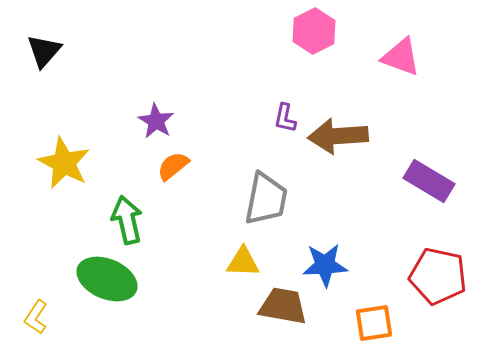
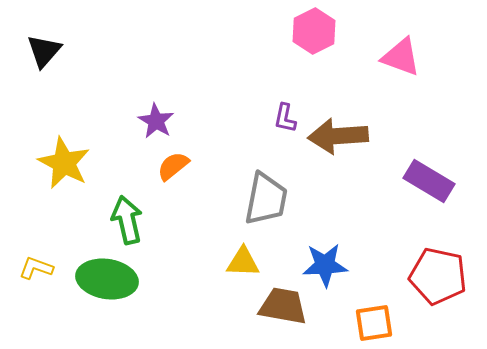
green ellipse: rotated 14 degrees counterclockwise
yellow L-shape: moved 49 px up; rotated 76 degrees clockwise
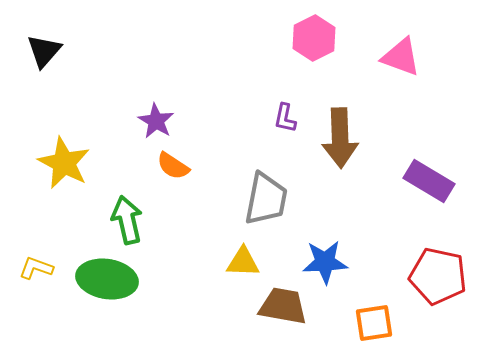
pink hexagon: moved 7 px down
brown arrow: moved 2 px right, 2 px down; rotated 88 degrees counterclockwise
orange semicircle: rotated 108 degrees counterclockwise
blue star: moved 3 px up
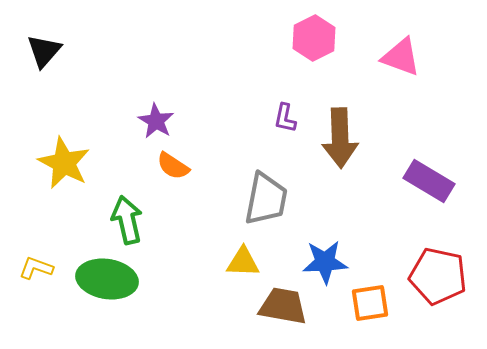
orange square: moved 4 px left, 20 px up
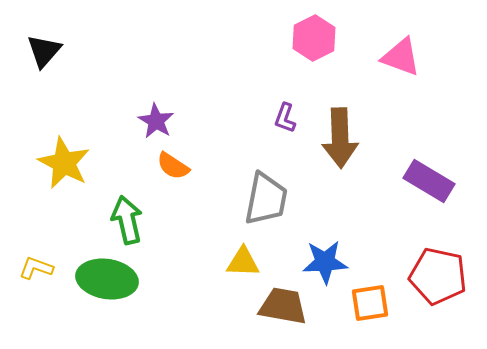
purple L-shape: rotated 8 degrees clockwise
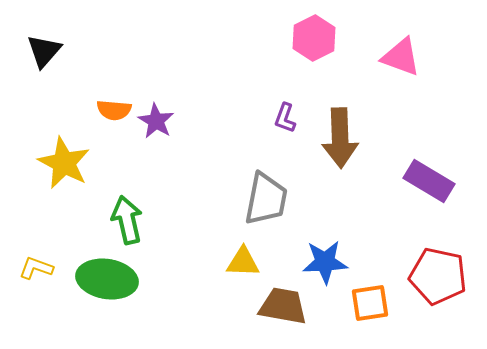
orange semicircle: moved 59 px left, 56 px up; rotated 28 degrees counterclockwise
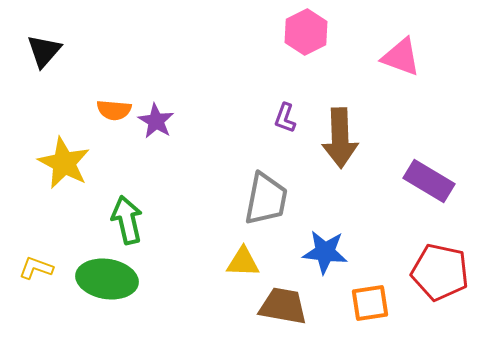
pink hexagon: moved 8 px left, 6 px up
blue star: moved 10 px up; rotated 9 degrees clockwise
red pentagon: moved 2 px right, 4 px up
